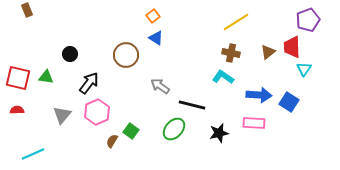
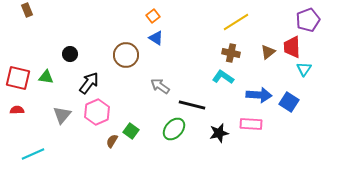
pink rectangle: moved 3 px left, 1 px down
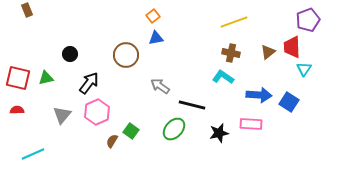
yellow line: moved 2 px left; rotated 12 degrees clockwise
blue triangle: rotated 42 degrees counterclockwise
green triangle: moved 1 px down; rotated 21 degrees counterclockwise
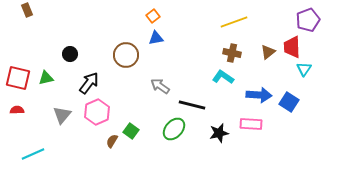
brown cross: moved 1 px right
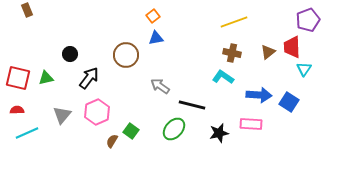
black arrow: moved 5 px up
cyan line: moved 6 px left, 21 px up
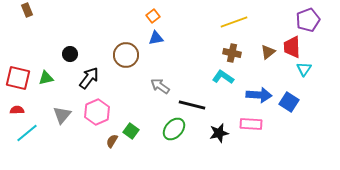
cyan line: rotated 15 degrees counterclockwise
